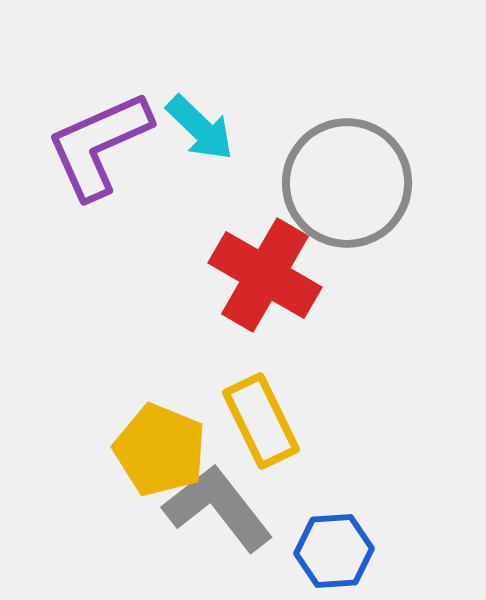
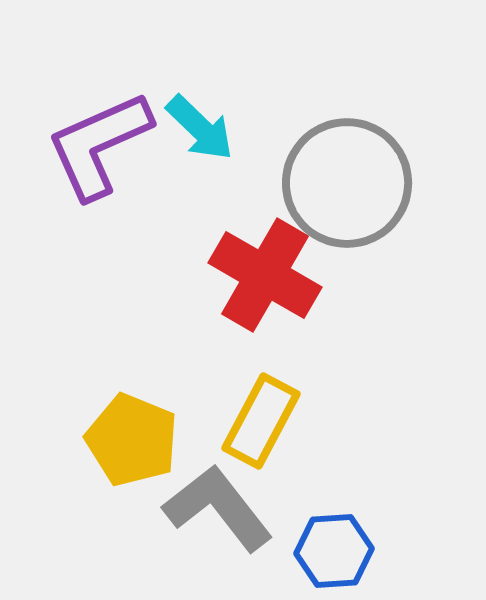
yellow rectangle: rotated 54 degrees clockwise
yellow pentagon: moved 28 px left, 10 px up
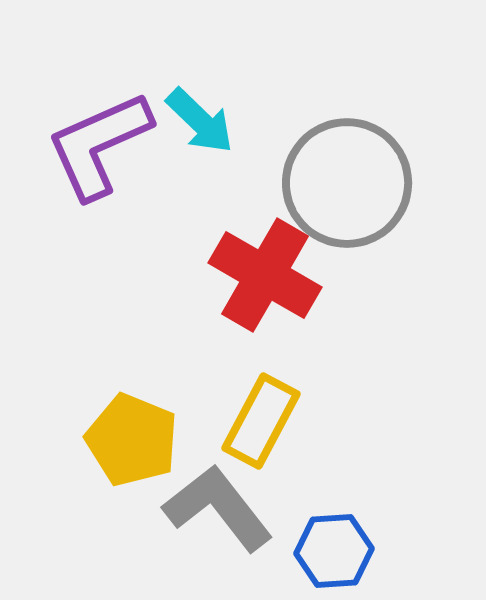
cyan arrow: moved 7 px up
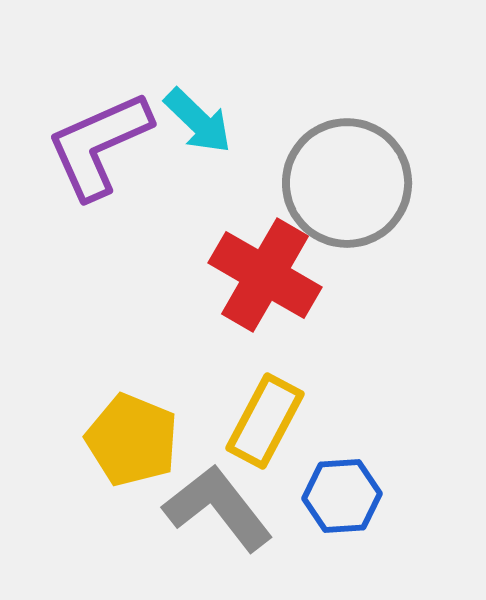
cyan arrow: moved 2 px left
yellow rectangle: moved 4 px right
blue hexagon: moved 8 px right, 55 px up
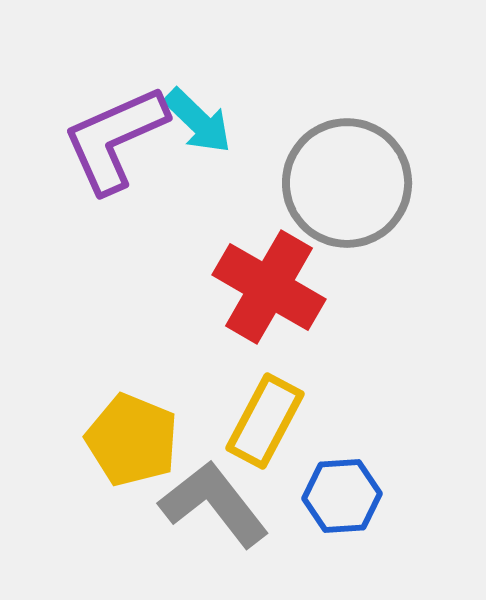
purple L-shape: moved 16 px right, 6 px up
red cross: moved 4 px right, 12 px down
gray L-shape: moved 4 px left, 4 px up
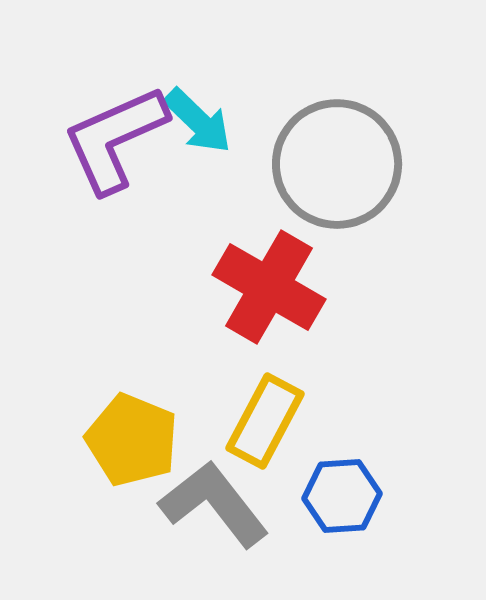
gray circle: moved 10 px left, 19 px up
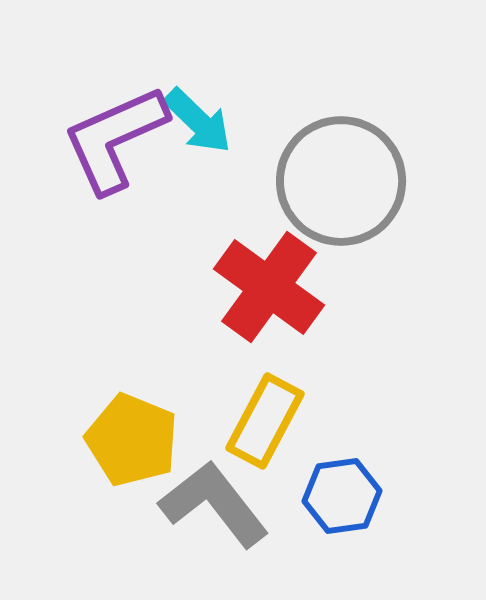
gray circle: moved 4 px right, 17 px down
red cross: rotated 6 degrees clockwise
blue hexagon: rotated 4 degrees counterclockwise
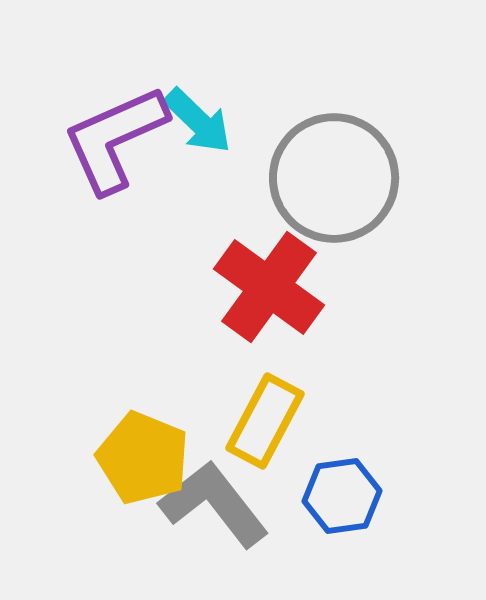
gray circle: moved 7 px left, 3 px up
yellow pentagon: moved 11 px right, 18 px down
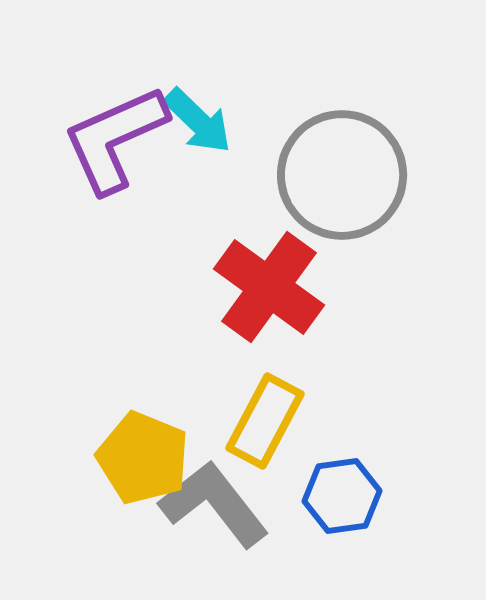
gray circle: moved 8 px right, 3 px up
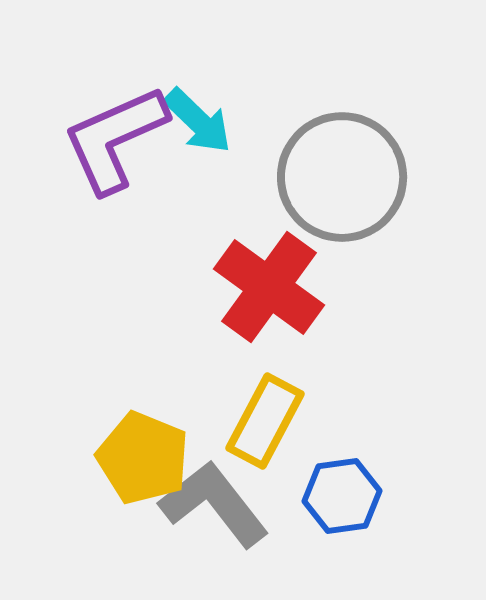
gray circle: moved 2 px down
